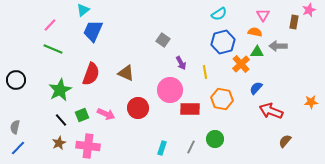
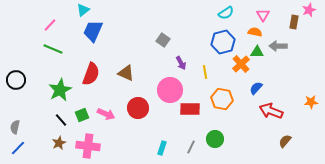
cyan semicircle: moved 7 px right, 1 px up
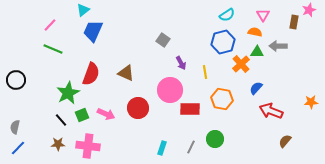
cyan semicircle: moved 1 px right, 2 px down
green star: moved 8 px right, 3 px down
brown star: moved 1 px left, 1 px down; rotated 24 degrees clockwise
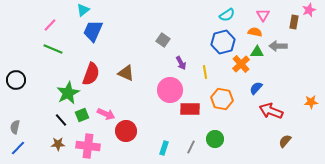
red circle: moved 12 px left, 23 px down
cyan rectangle: moved 2 px right
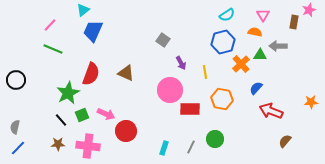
green triangle: moved 3 px right, 3 px down
